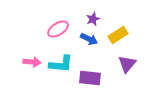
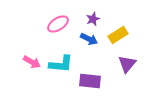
pink ellipse: moved 5 px up
pink arrow: rotated 24 degrees clockwise
purple rectangle: moved 3 px down
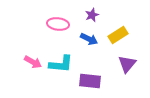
purple star: moved 1 px left, 4 px up
pink ellipse: rotated 40 degrees clockwise
pink arrow: moved 1 px right
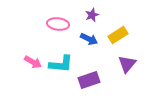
purple rectangle: moved 1 px left, 1 px up; rotated 25 degrees counterclockwise
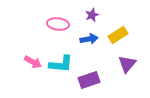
blue arrow: rotated 36 degrees counterclockwise
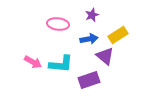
purple triangle: moved 22 px left, 8 px up; rotated 30 degrees counterclockwise
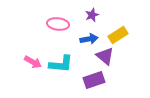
purple rectangle: moved 5 px right
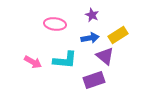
purple star: rotated 24 degrees counterclockwise
pink ellipse: moved 3 px left
blue arrow: moved 1 px right, 1 px up
cyan L-shape: moved 4 px right, 4 px up
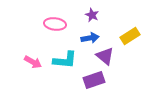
yellow rectangle: moved 12 px right, 1 px down
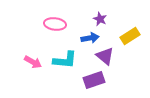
purple star: moved 8 px right, 4 px down
